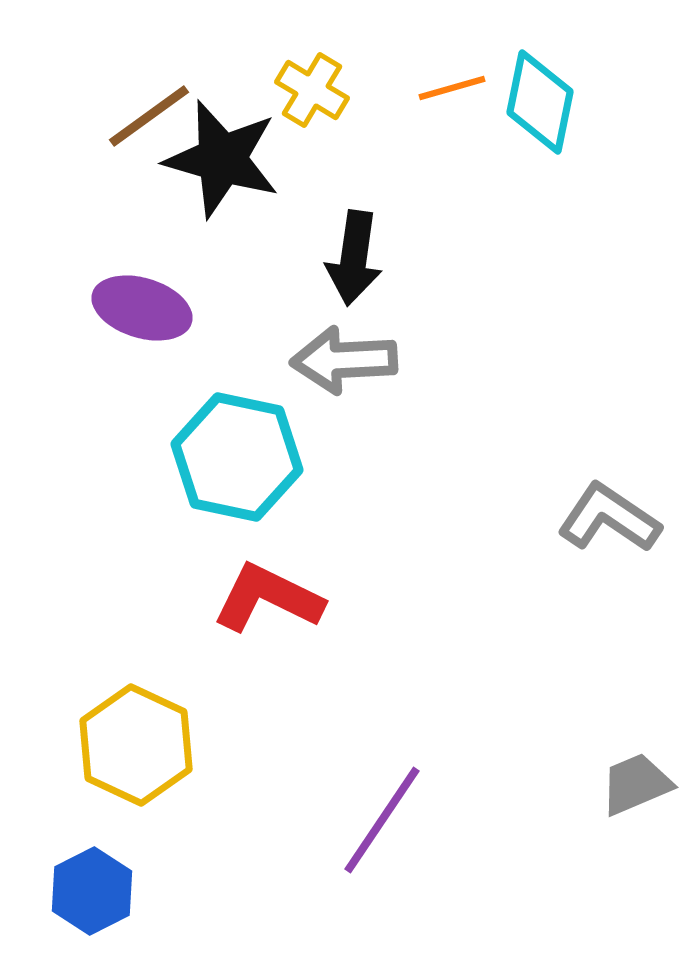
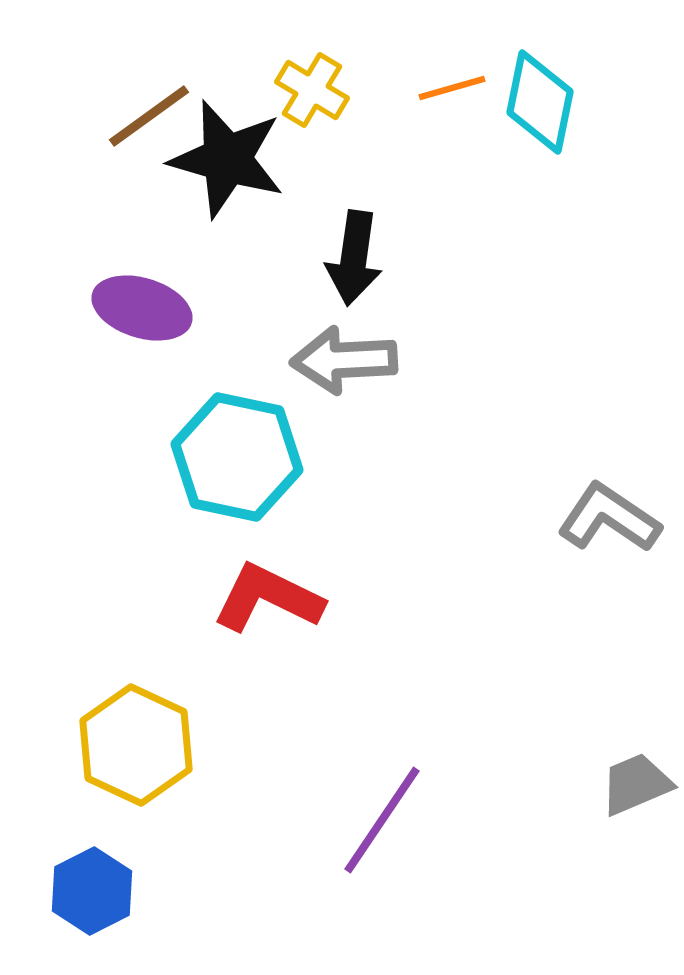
black star: moved 5 px right
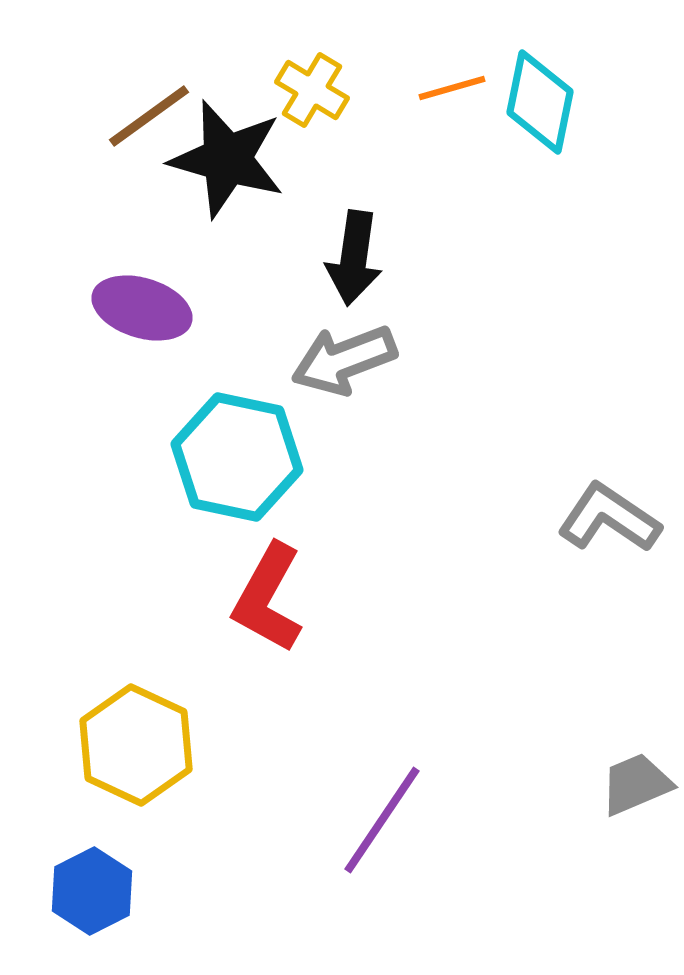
gray arrow: rotated 18 degrees counterclockwise
red L-shape: rotated 87 degrees counterclockwise
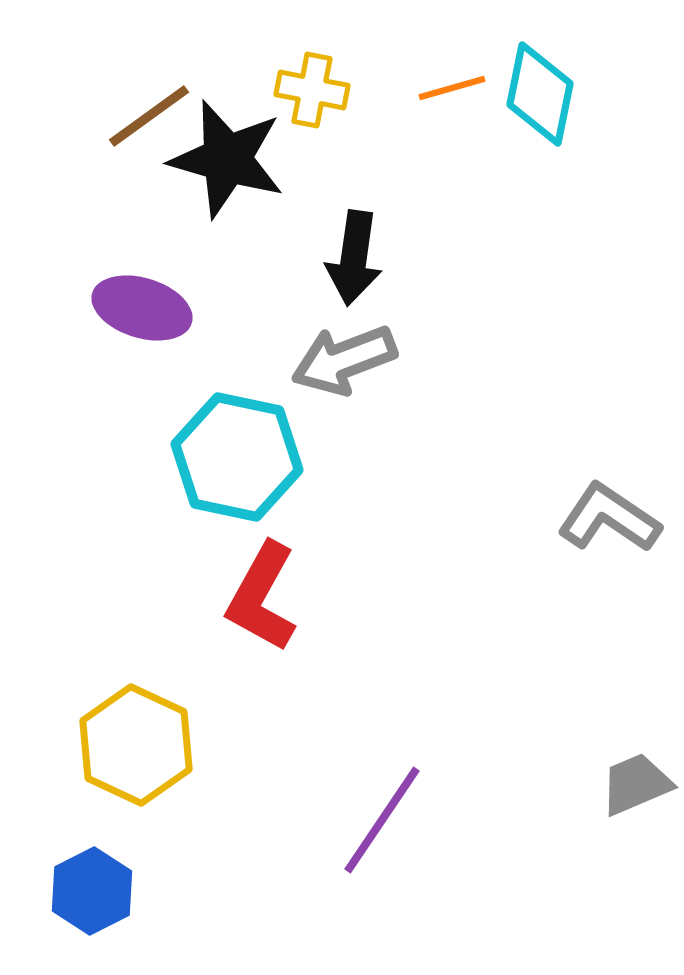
yellow cross: rotated 20 degrees counterclockwise
cyan diamond: moved 8 px up
red L-shape: moved 6 px left, 1 px up
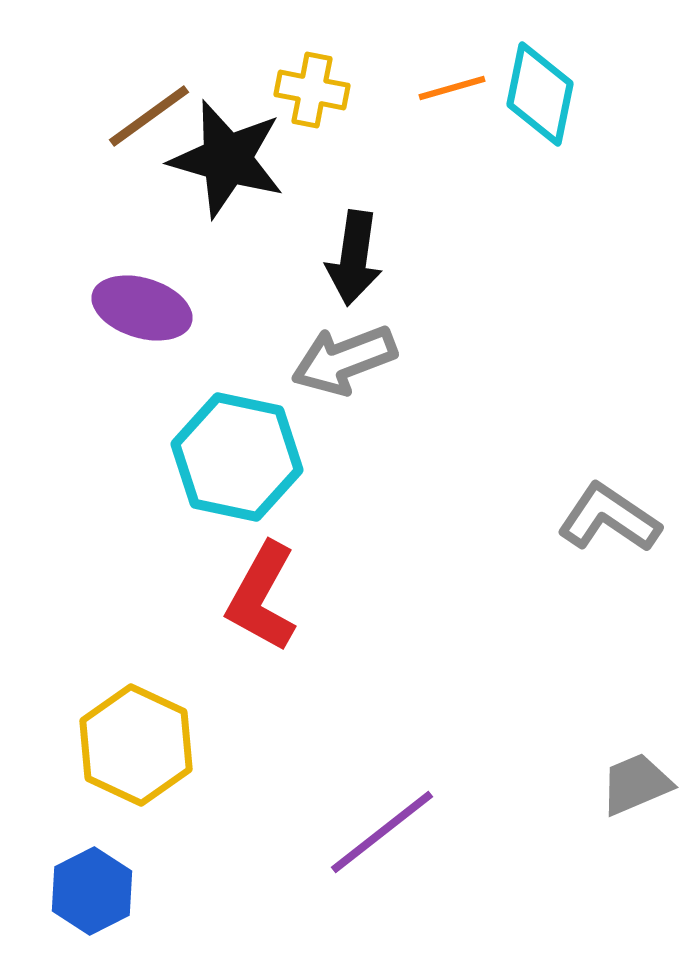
purple line: moved 12 px down; rotated 18 degrees clockwise
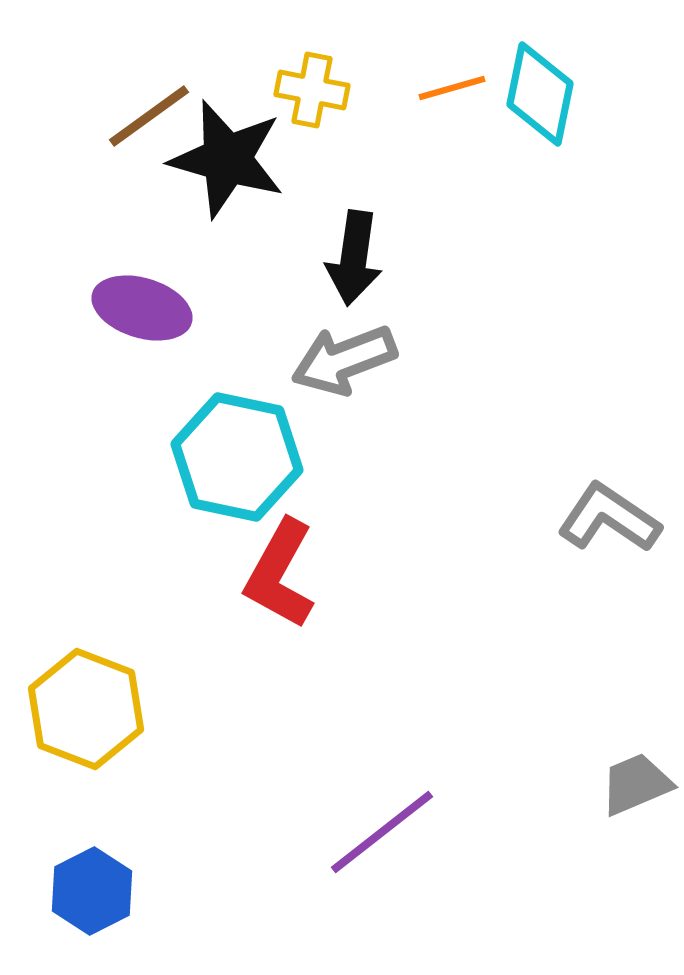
red L-shape: moved 18 px right, 23 px up
yellow hexagon: moved 50 px left, 36 px up; rotated 4 degrees counterclockwise
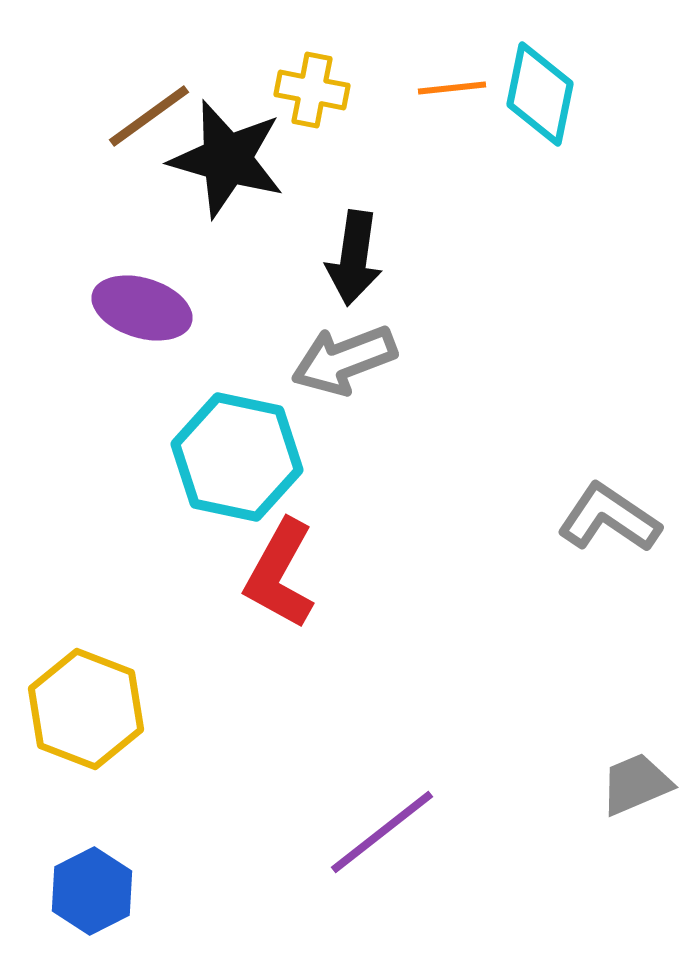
orange line: rotated 10 degrees clockwise
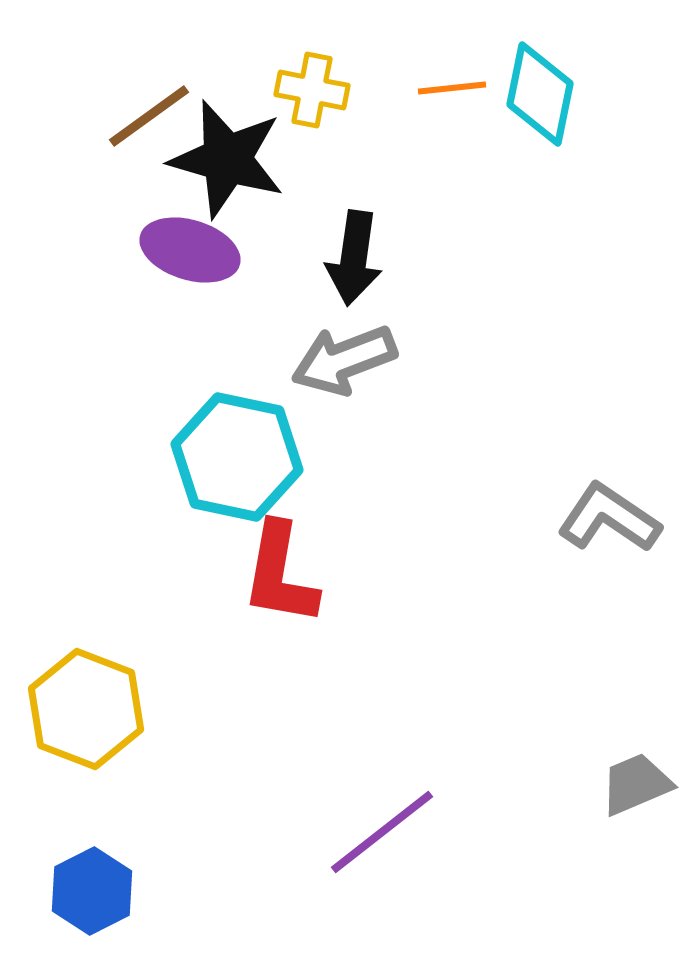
purple ellipse: moved 48 px right, 58 px up
red L-shape: rotated 19 degrees counterclockwise
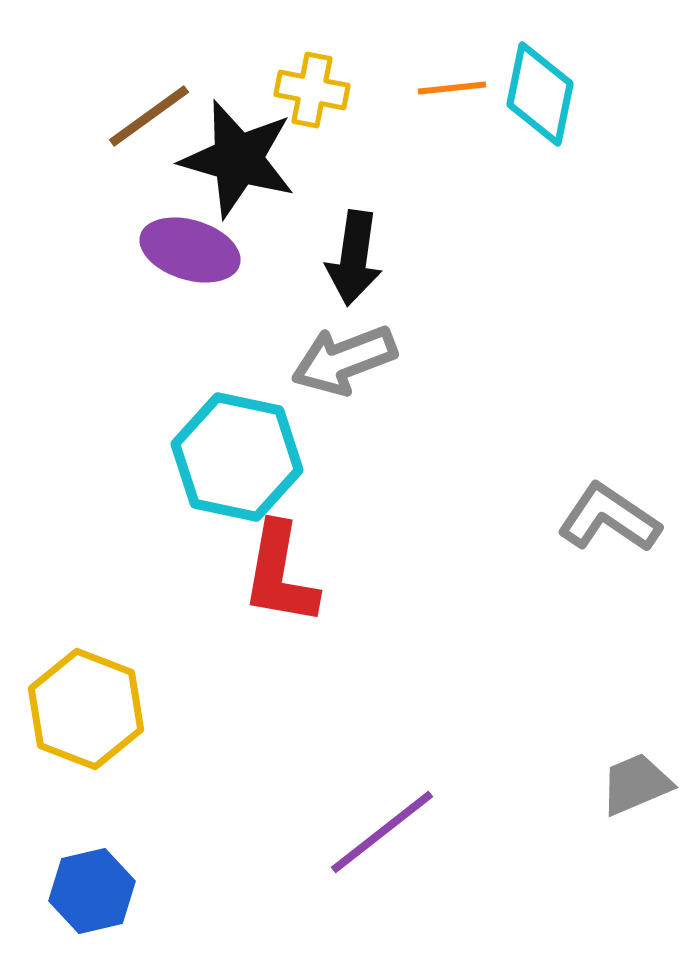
black star: moved 11 px right
blue hexagon: rotated 14 degrees clockwise
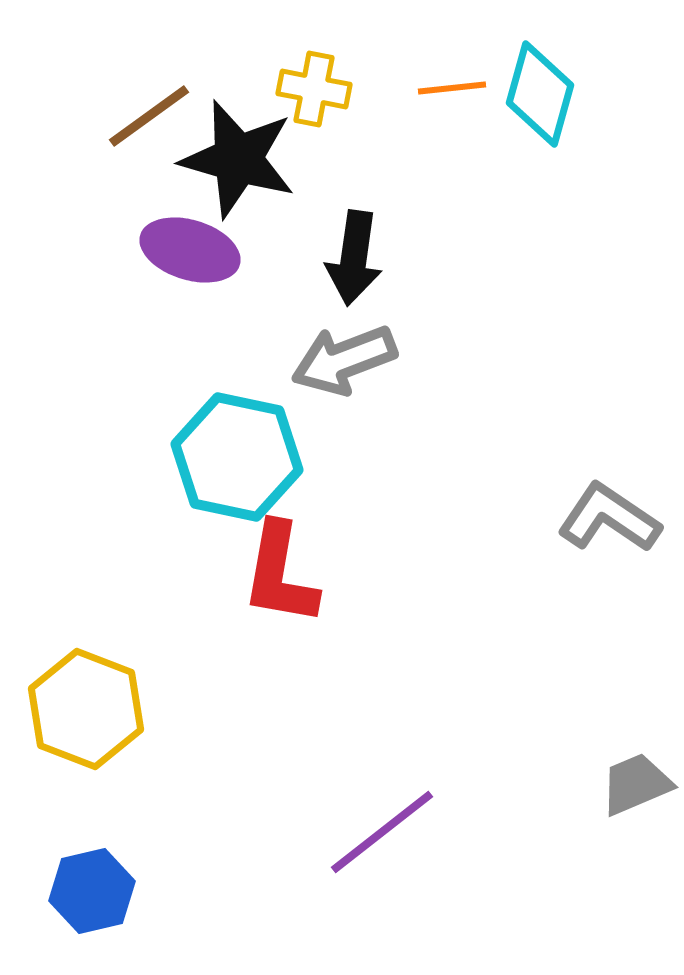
yellow cross: moved 2 px right, 1 px up
cyan diamond: rotated 4 degrees clockwise
